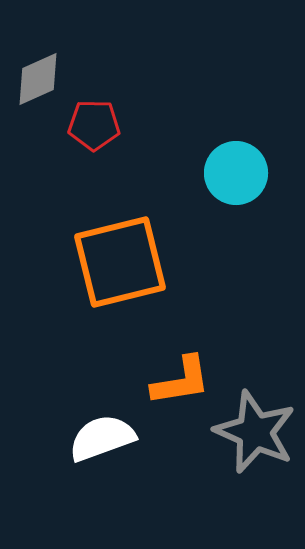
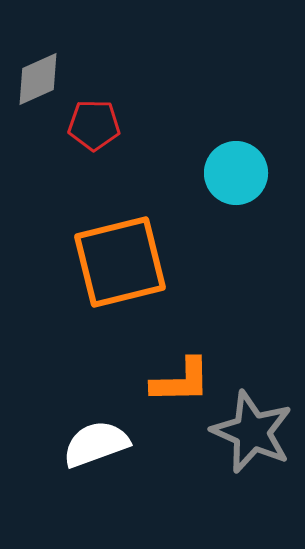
orange L-shape: rotated 8 degrees clockwise
gray star: moved 3 px left
white semicircle: moved 6 px left, 6 px down
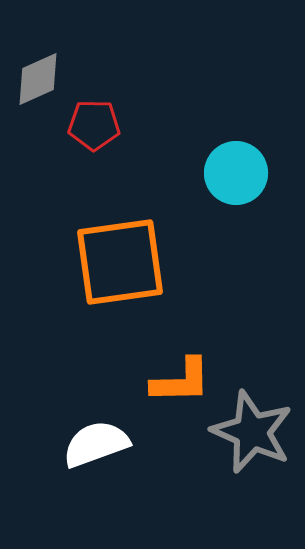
orange square: rotated 6 degrees clockwise
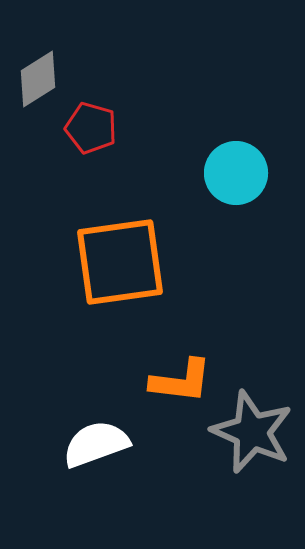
gray diamond: rotated 8 degrees counterclockwise
red pentagon: moved 3 px left, 3 px down; rotated 15 degrees clockwise
orange L-shape: rotated 8 degrees clockwise
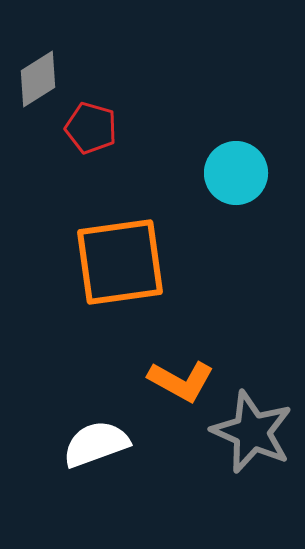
orange L-shape: rotated 22 degrees clockwise
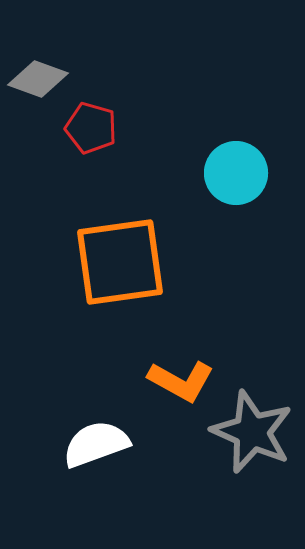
gray diamond: rotated 52 degrees clockwise
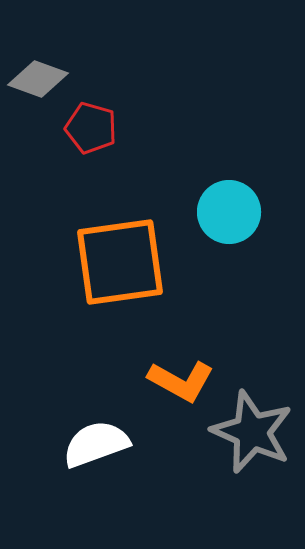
cyan circle: moved 7 px left, 39 px down
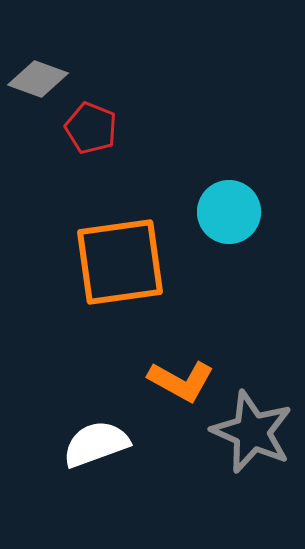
red pentagon: rotated 6 degrees clockwise
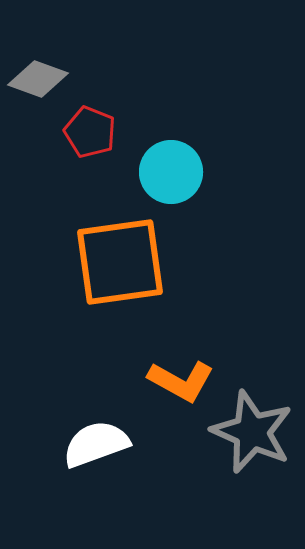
red pentagon: moved 1 px left, 4 px down
cyan circle: moved 58 px left, 40 px up
